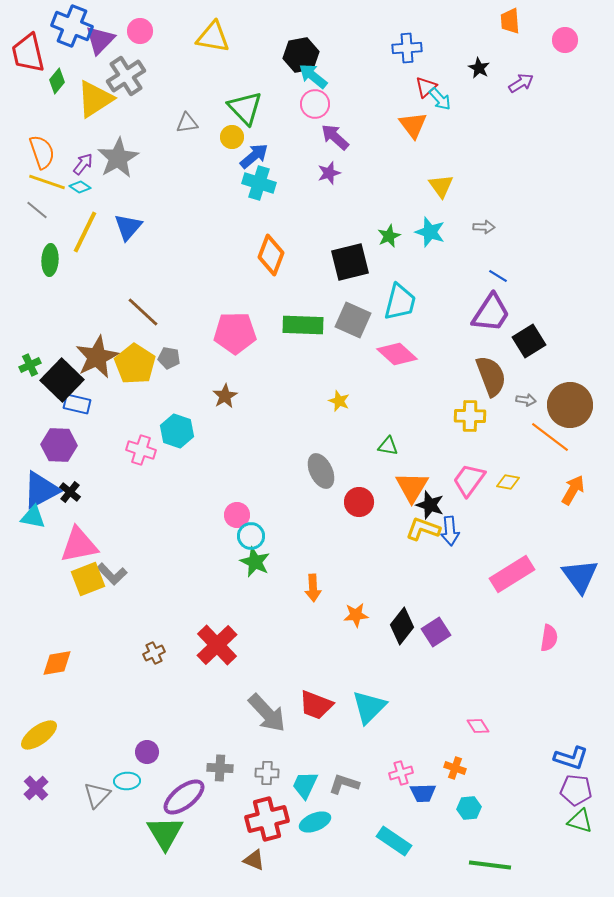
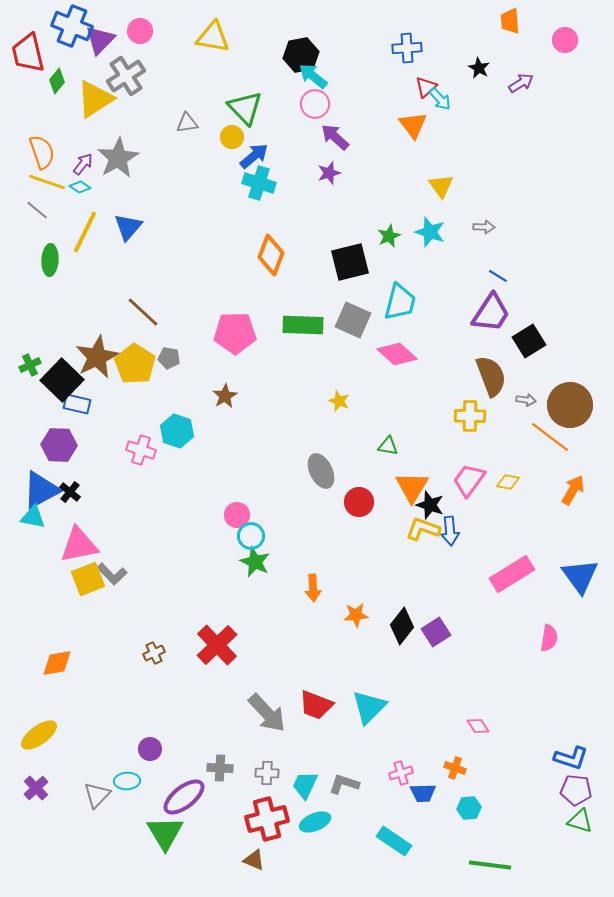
purple circle at (147, 752): moved 3 px right, 3 px up
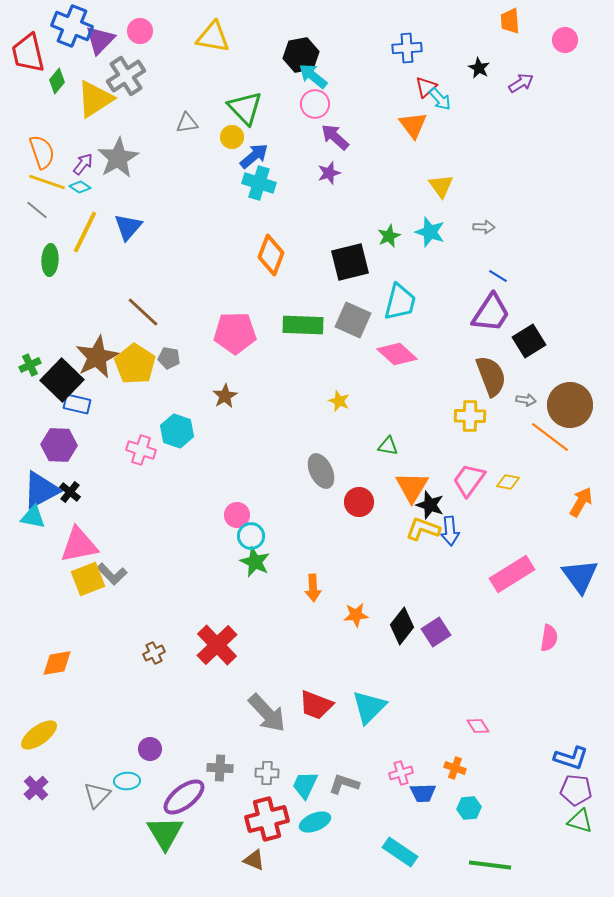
orange arrow at (573, 490): moved 8 px right, 12 px down
cyan rectangle at (394, 841): moved 6 px right, 11 px down
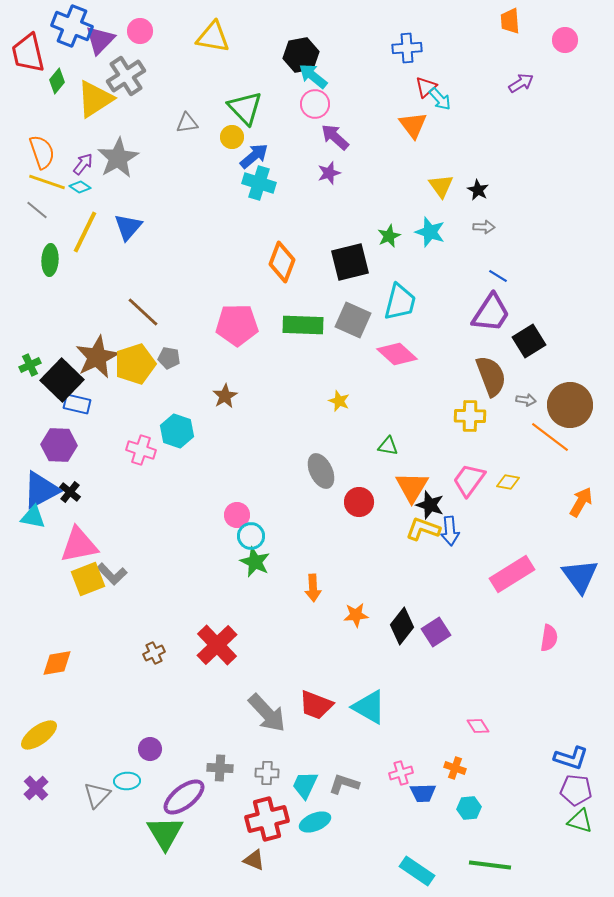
black star at (479, 68): moved 1 px left, 122 px down
orange diamond at (271, 255): moved 11 px right, 7 px down
pink pentagon at (235, 333): moved 2 px right, 8 px up
yellow pentagon at (135, 364): rotated 21 degrees clockwise
cyan triangle at (369, 707): rotated 45 degrees counterclockwise
cyan rectangle at (400, 852): moved 17 px right, 19 px down
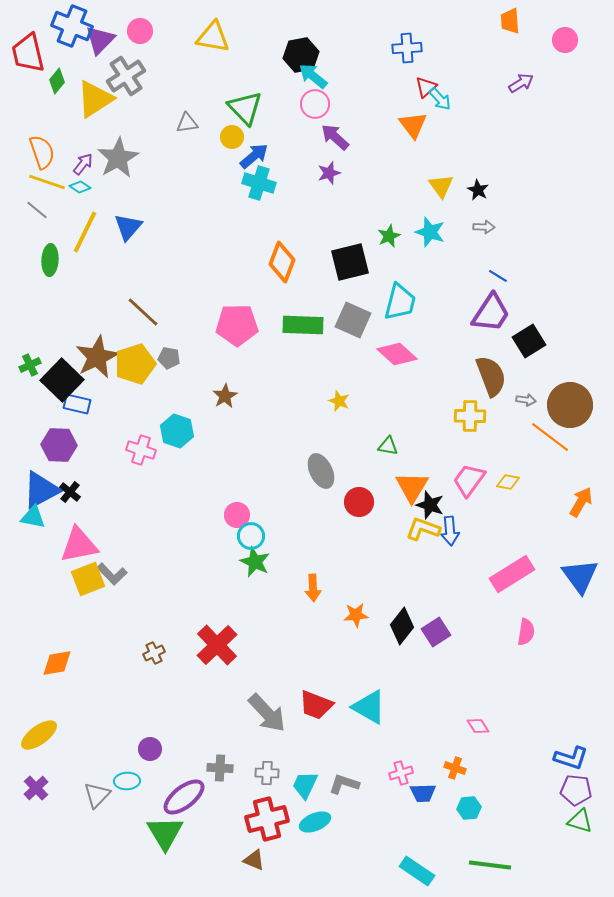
pink semicircle at (549, 638): moved 23 px left, 6 px up
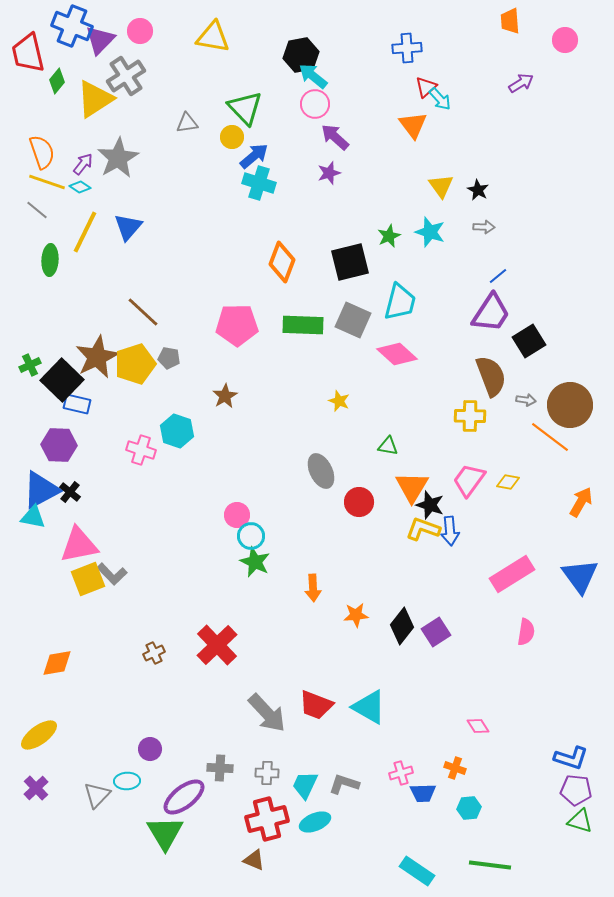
blue line at (498, 276): rotated 72 degrees counterclockwise
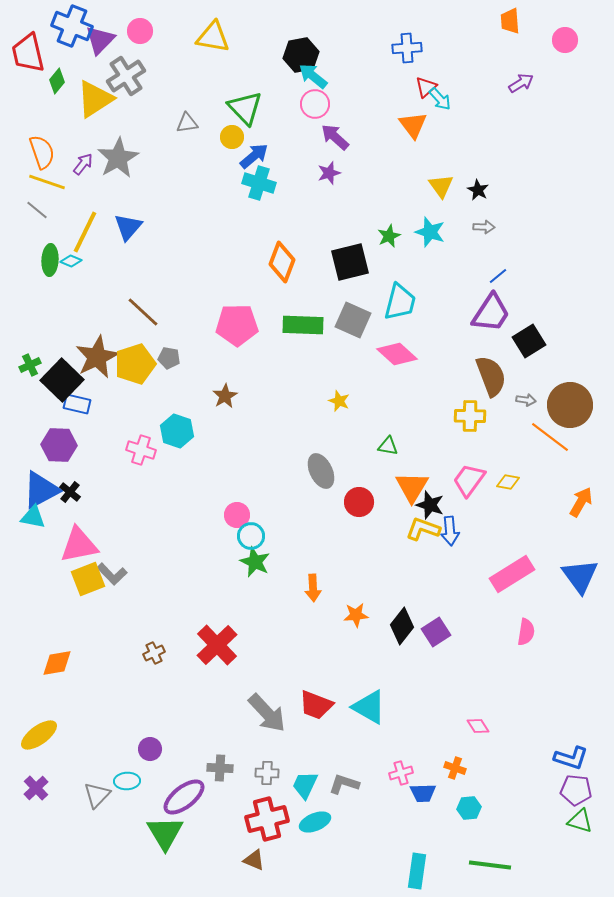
cyan diamond at (80, 187): moved 9 px left, 74 px down; rotated 10 degrees counterclockwise
cyan rectangle at (417, 871): rotated 64 degrees clockwise
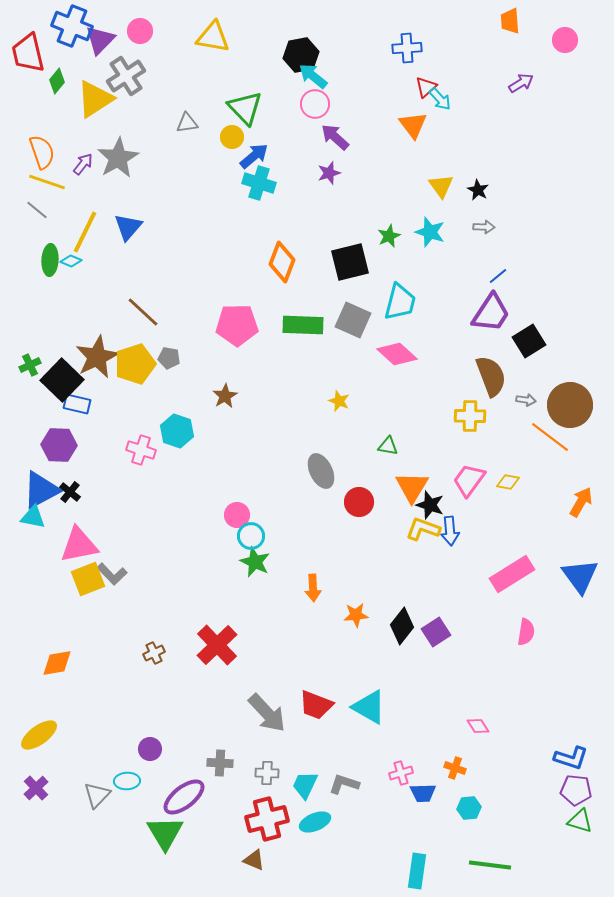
gray cross at (220, 768): moved 5 px up
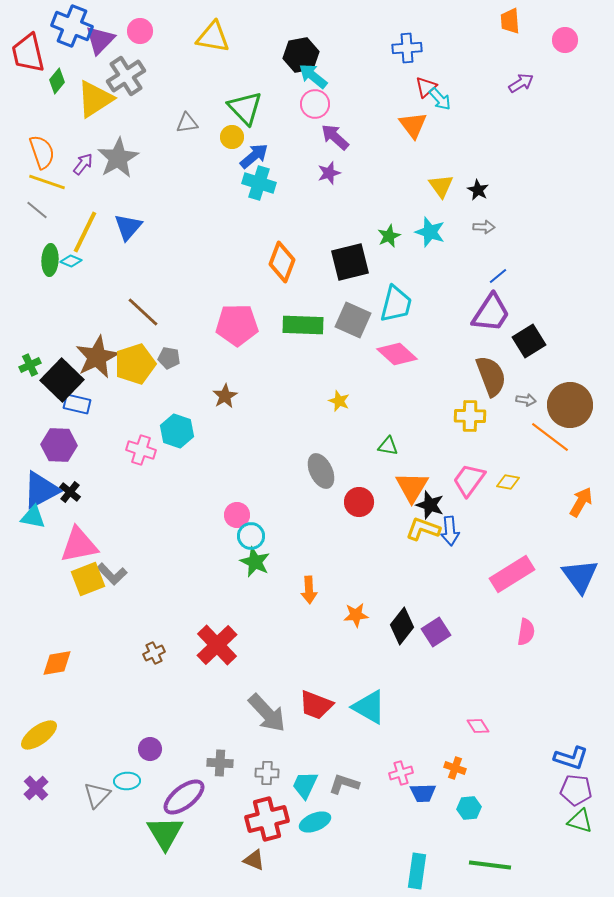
cyan trapezoid at (400, 302): moved 4 px left, 2 px down
orange arrow at (313, 588): moved 4 px left, 2 px down
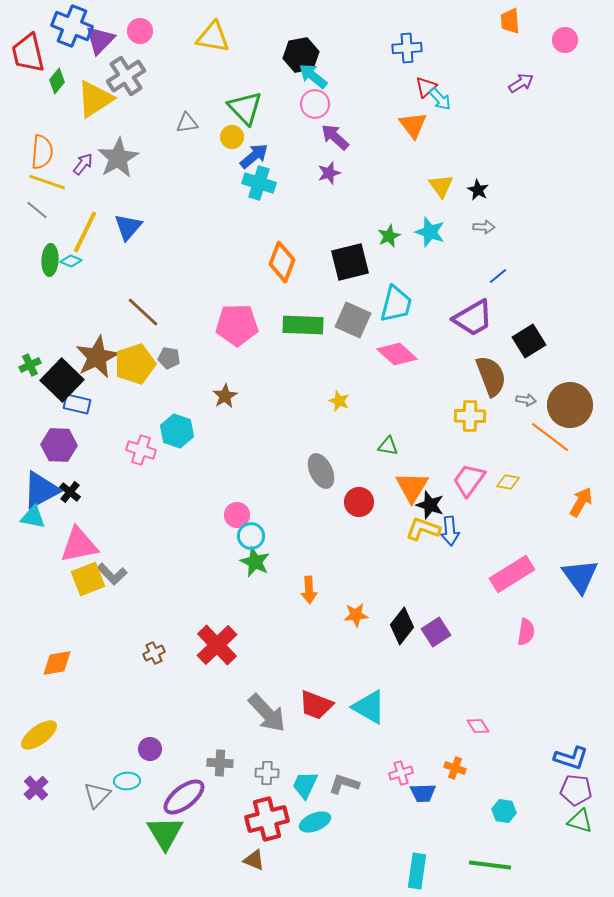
orange semicircle at (42, 152): rotated 24 degrees clockwise
purple trapezoid at (491, 313): moved 18 px left, 5 px down; rotated 27 degrees clockwise
cyan hexagon at (469, 808): moved 35 px right, 3 px down; rotated 15 degrees clockwise
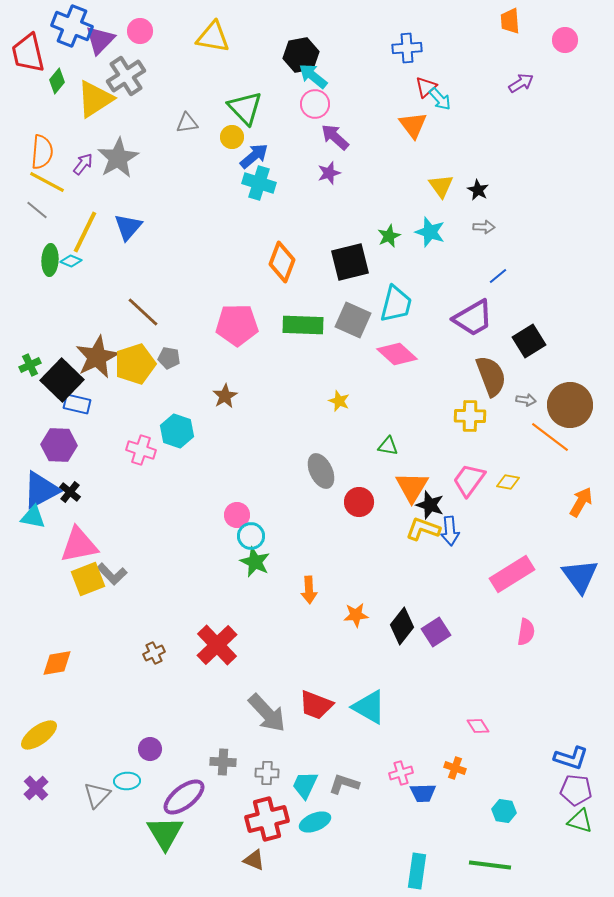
yellow line at (47, 182): rotated 9 degrees clockwise
gray cross at (220, 763): moved 3 px right, 1 px up
